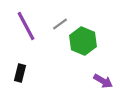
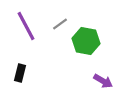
green hexagon: moved 3 px right; rotated 12 degrees counterclockwise
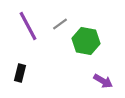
purple line: moved 2 px right
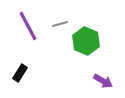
gray line: rotated 21 degrees clockwise
green hexagon: rotated 12 degrees clockwise
black rectangle: rotated 18 degrees clockwise
